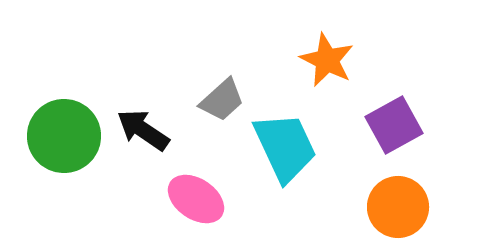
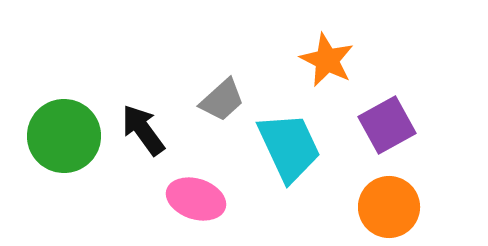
purple square: moved 7 px left
black arrow: rotated 20 degrees clockwise
cyan trapezoid: moved 4 px right
pink ellipse: rotated 16 degrees counterclockwise
orange circle: moved 9 px left
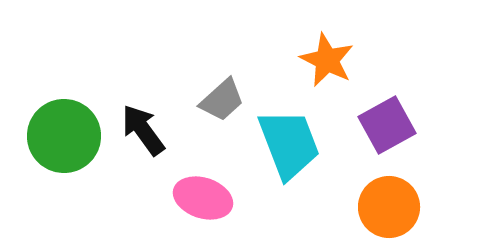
cyan trapezoid: moved 3 px up; rotated 4 degrees clockwise
pink ellipse: moved 7 px right, 1 px up
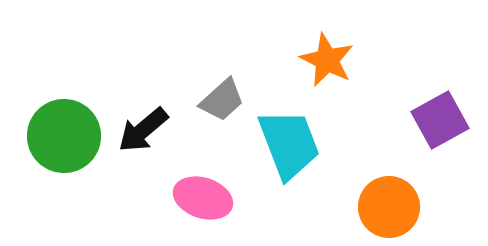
purple square: moved 53 px right, 5 px up
black arrow: rotated 94 degrees counterclockwise
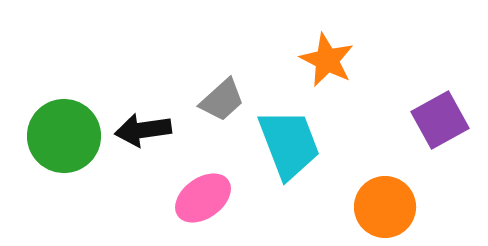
black arrow: rotated 32 degrees clockwise
pink ellipse: rotated 54 degrees counterclockwise
orange circle: moved 4 px left
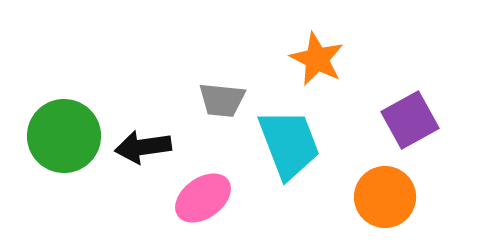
orange star: moved 10 px left, 1 px up
gray trapezoid: rotated 48 degrees clockwise
purple square: moved 30 px left
black arrow: moved 17 px down
orange circle: moved 10 px up
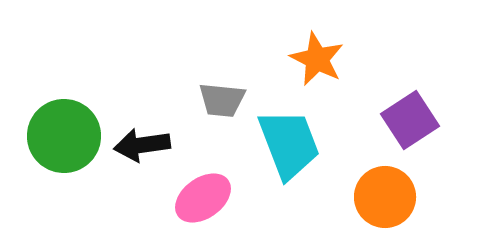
purple square: rotated 4 degrees counterclockwise
black arrow: moved 1 px left, 2 px up
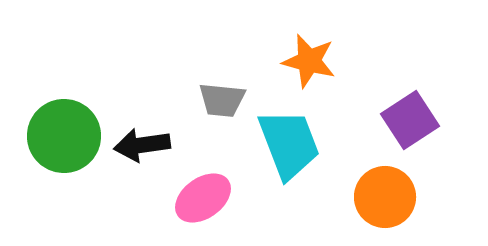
orange star: moved 8 px left, 2 px down; rotated 12 degrees counterclockwise
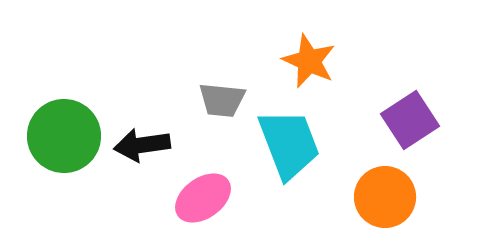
orange star: rotated 10 degrees clockwise
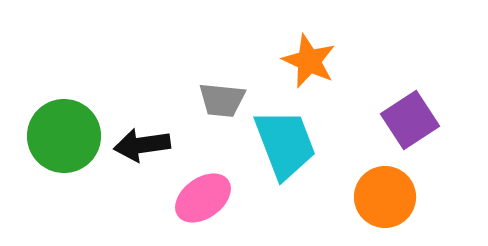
cyan trapezoid: moved 4 px left
